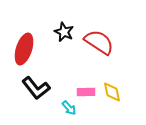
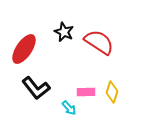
red ellipse: rotated 16 degrees clockwise
yellow diamond: rotated 30 degrees clockwise
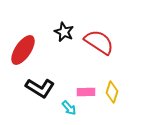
red ellipse: moved 1 px left, 1 px down
black L-shape: moved 4 px right; rotated 20 degrees counterclockwise
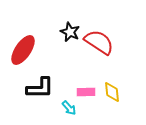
black star: moved 6 px right
black L-shape: rotated 32 degrees counterclockwise
yellow diamond: rotated 25 degrees counterclockwise
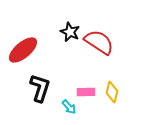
red ellipse: rotated 16 degrees clockwise
black L-shape: rotated 72 degrees counterclockwise
yellow diamond: rotated 20 degrees clockwise
cyan arrow: moved 1 px up
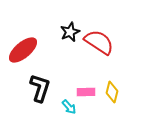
black star: rotated 24 degrees clockwise
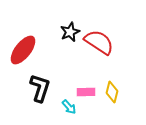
red ellipse: rotated 12 degrees counterclockwise
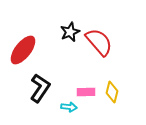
red semicircle: rotated 16 degrees clockwise
black L-shape: rotated 16 degrees clockwise
cyan arrow: rotated 42 degrees counterclockwise
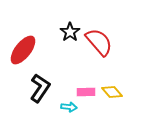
black star: rotated 12 degrees counterclockwise
yellow diamond: rotated 55 degrees counterclockwise
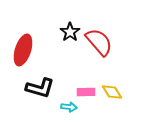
red ellipse: rotated 20 degrees counterclockwise
black L-shape: rotated 72 degrees clockwise
yellow diamond: rotated 10 degrees clockwise
